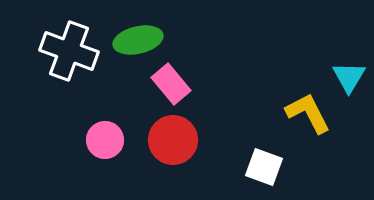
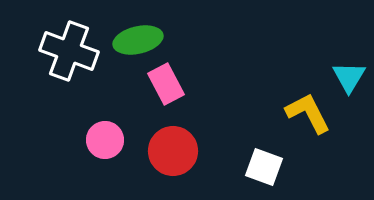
pink rectangle: moved 5 px left; rotated 12 degrees clockwise
red circle: moved 11 px down
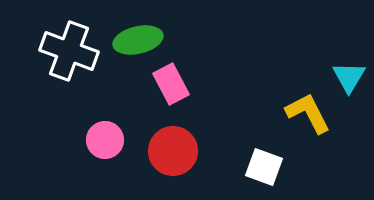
pink rectangle: moved 5 px right
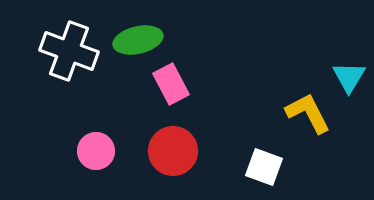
pink circle: moved 9 px left, 11 px down
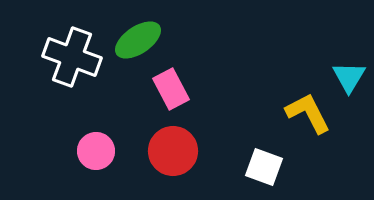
green ellipse: rotated 21 degrees counterclockwise
white cross: moved 3 px right, 6 px down
pink rectangle: moved 5 px down
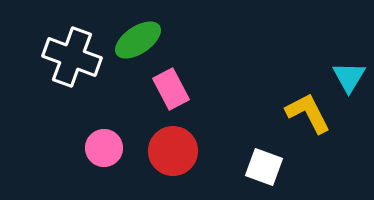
pink circle: moved 8 px right, 3 px up
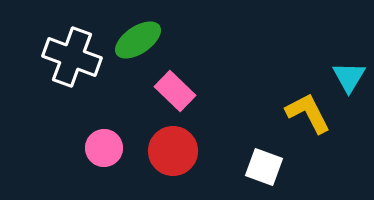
pink rectangle: moved 4 px right, 2 px down; rotated 18 degrees counterclockwise
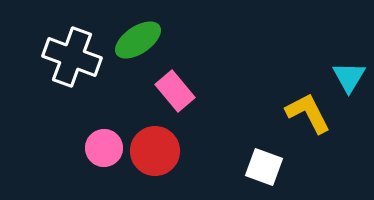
pink rectangle: rotated 6 degrees clockwise
red circle: moved 18 px left
